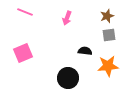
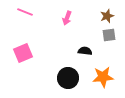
orange star: moved 5 px left, 11 px down
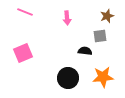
pink arrow: rotated 24 degrees counterclockwise
gray square: moved 9 px left, 1 px down
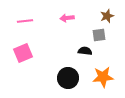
pink line: moved 9 px down; rotated 28 degrees counterclockwise
pink arrow: rotated 88 degrees clockwise
gray square: moved 1 px left, 1 px up
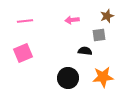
pink arrow: moved 5 px right, 2 px down
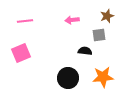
pink square: moved 2 px left
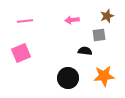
orange star: moved 1 px right, 1 px up
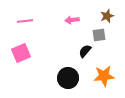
black semicircle: rotated 56 degrees counterclockwise
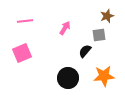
pink arrow: moved 7 px left, 8 px down; rotated 128 degrees clockwise
pink square: moved 1 px right
